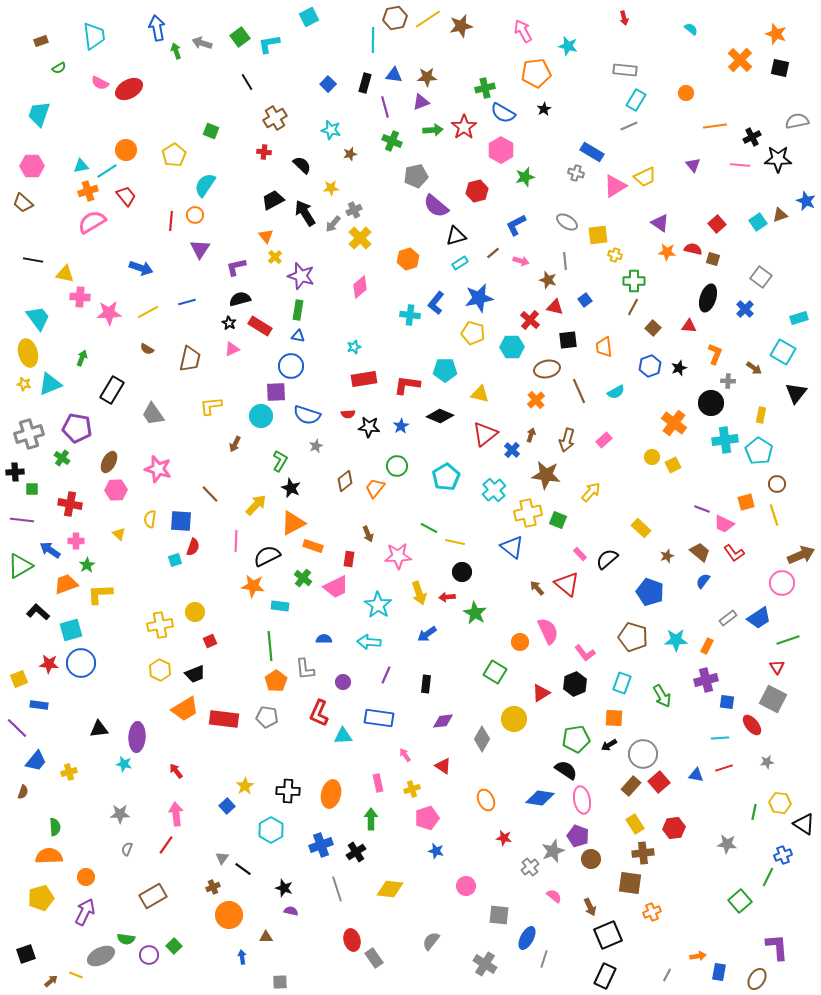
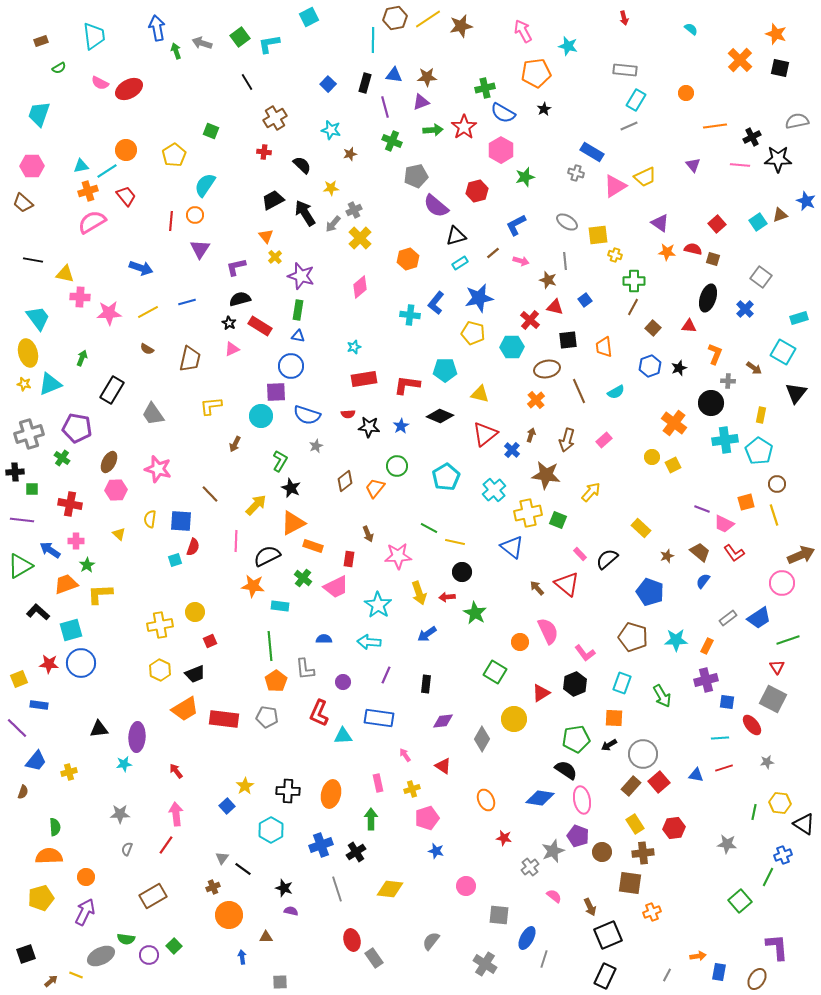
cyan star at (124, 764): rotated 21 degrees counterclockwise
brown circle at (591, 859): moved 11 px right, 7 px up
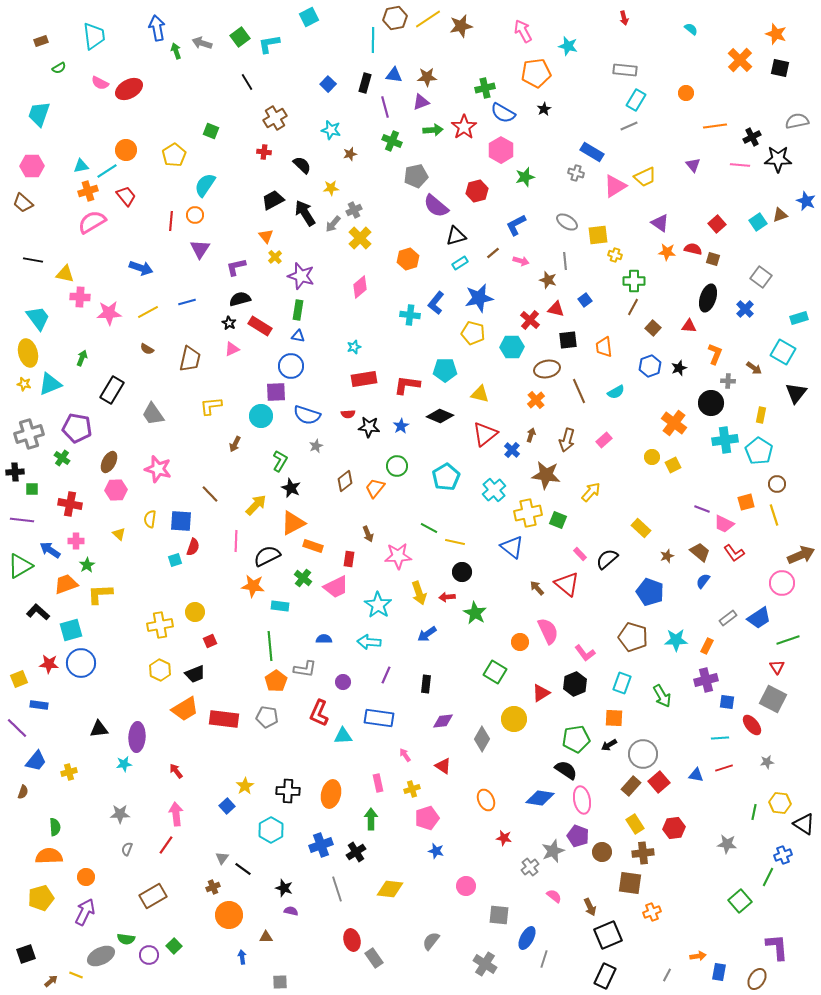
red triangle at (555, 307): moved 1 px right, 2 px down
gray L-shape at (305, 669): rotated 75 degrees counterclockwise
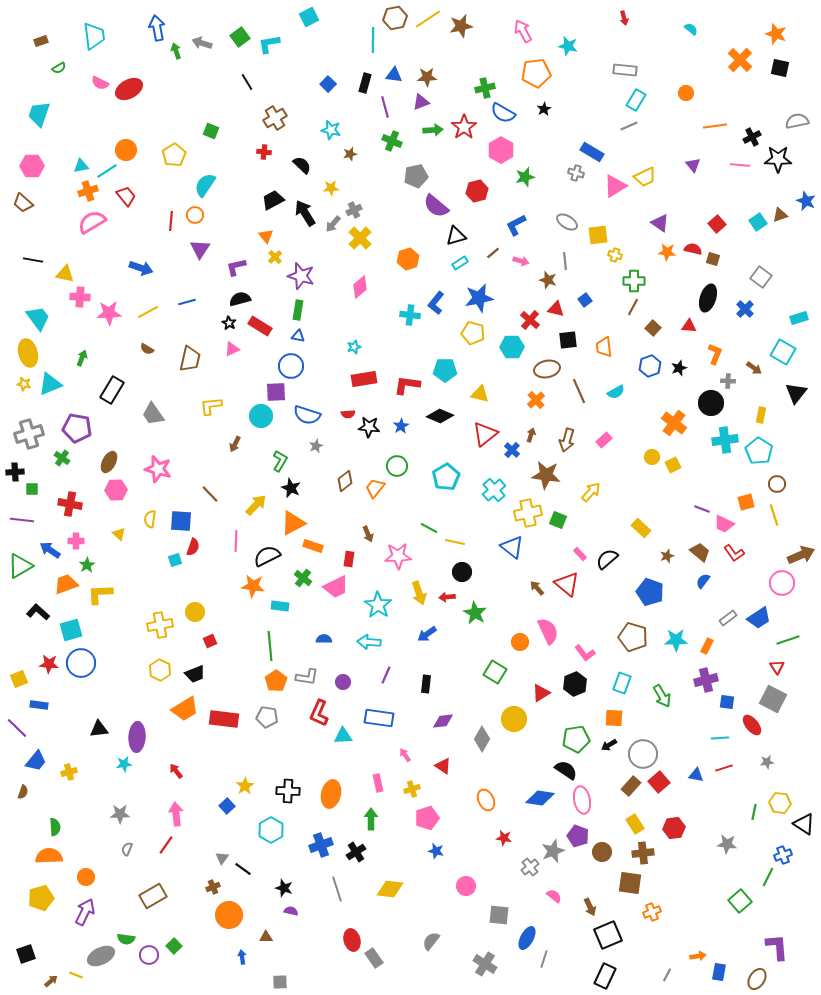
gray L-shape at (305, 669): moved 2 px right, 8 px down
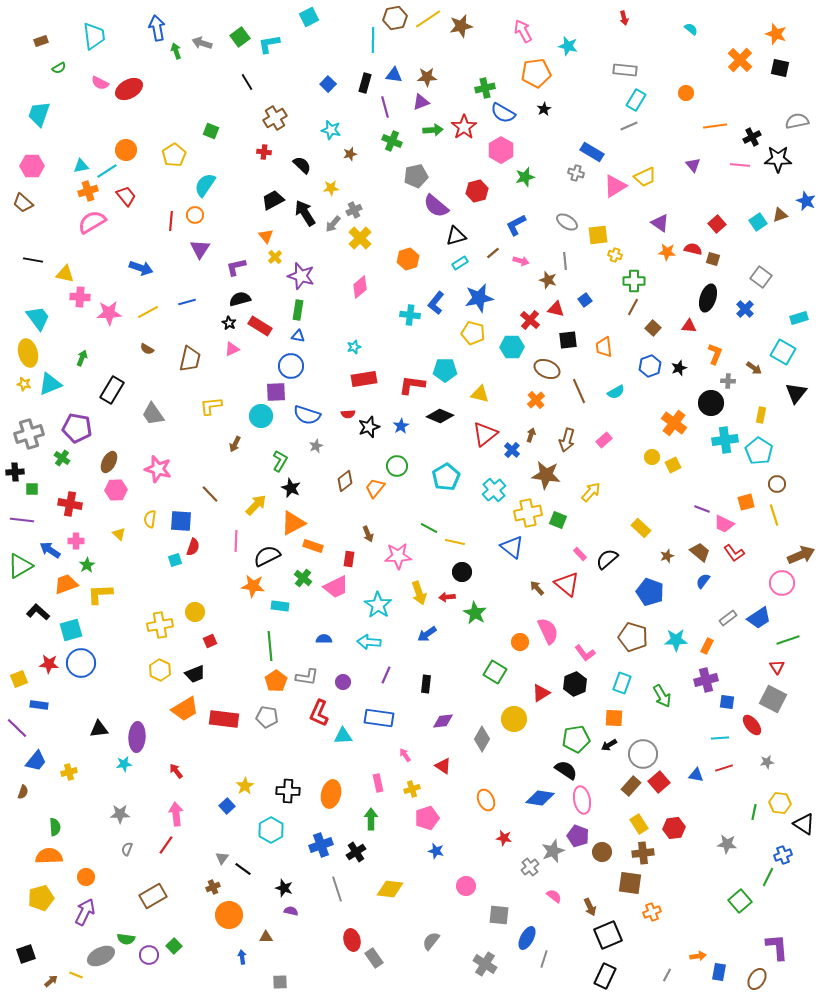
brown ellipse at (547, 369): rotated 35 degrees clockwise
red L-shape at (407, 385): moved 5 px right
black star at (369, 427): rotated 25 degrees counterclockwise
yellow rectangle at (635, 824): moved 4 px right
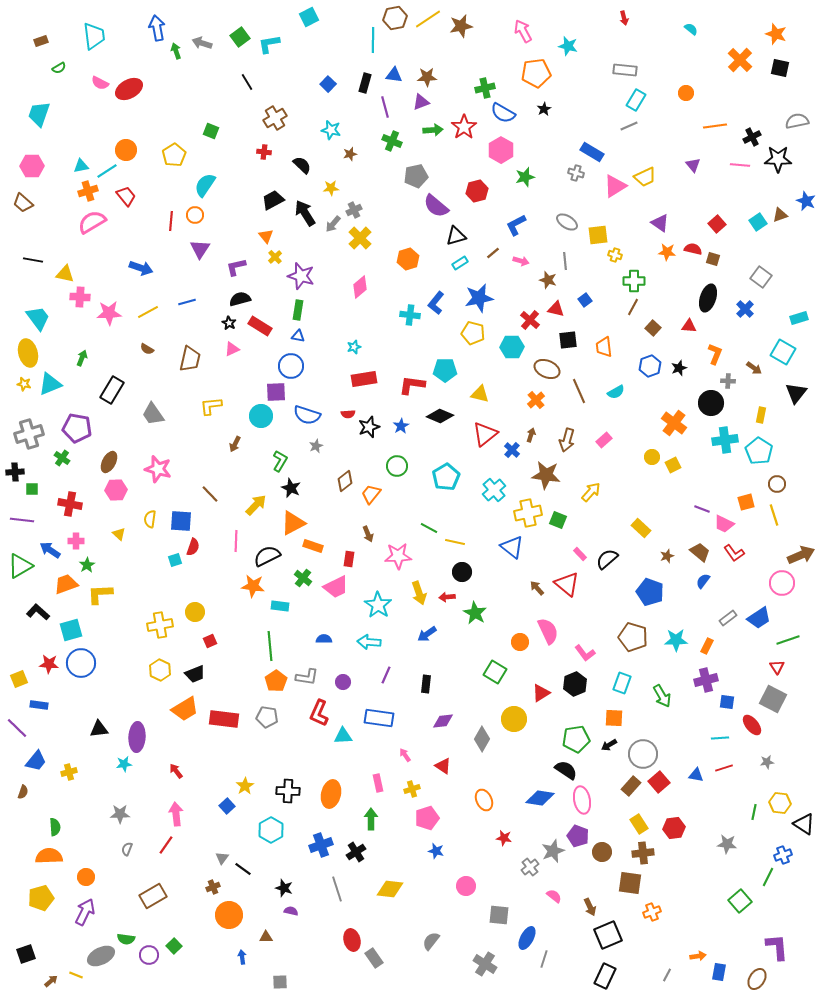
orange trapezoid at (375, 488): moved 4 px left, 6 px down
orange ellipse at (486, 800): moved 2 px left
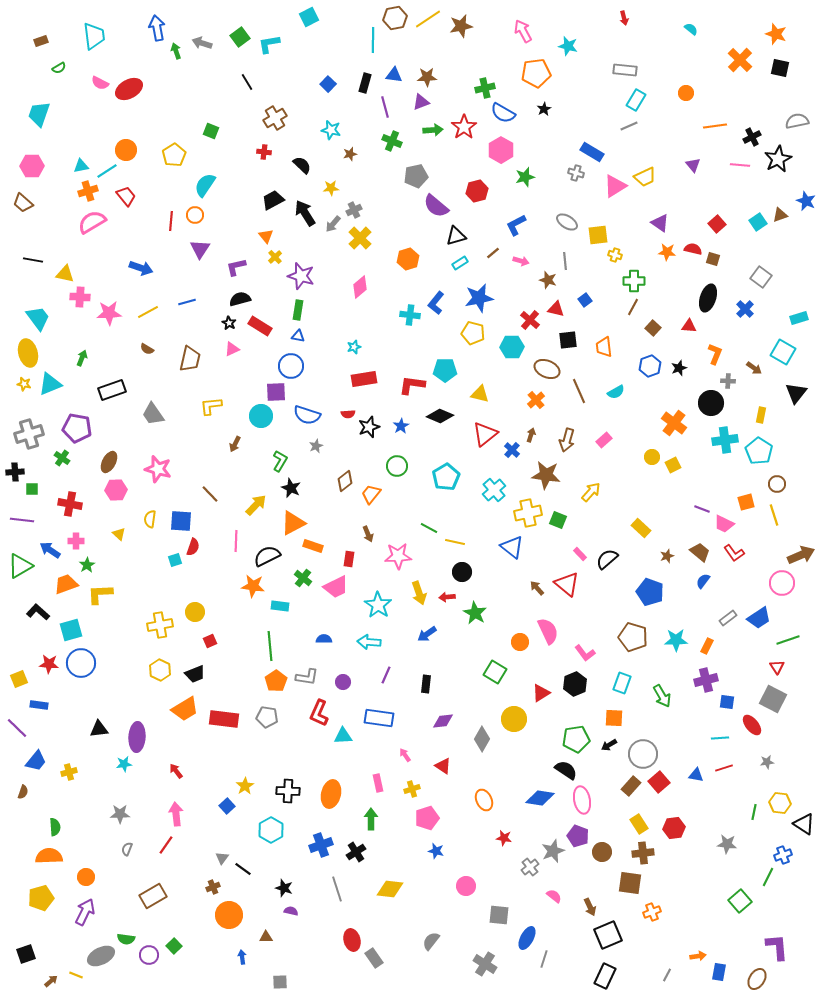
black star at (778, 159): rotated 28 degrees counterclockwise
black rectangle at (112, 390): rotated 40 degrees clockwise
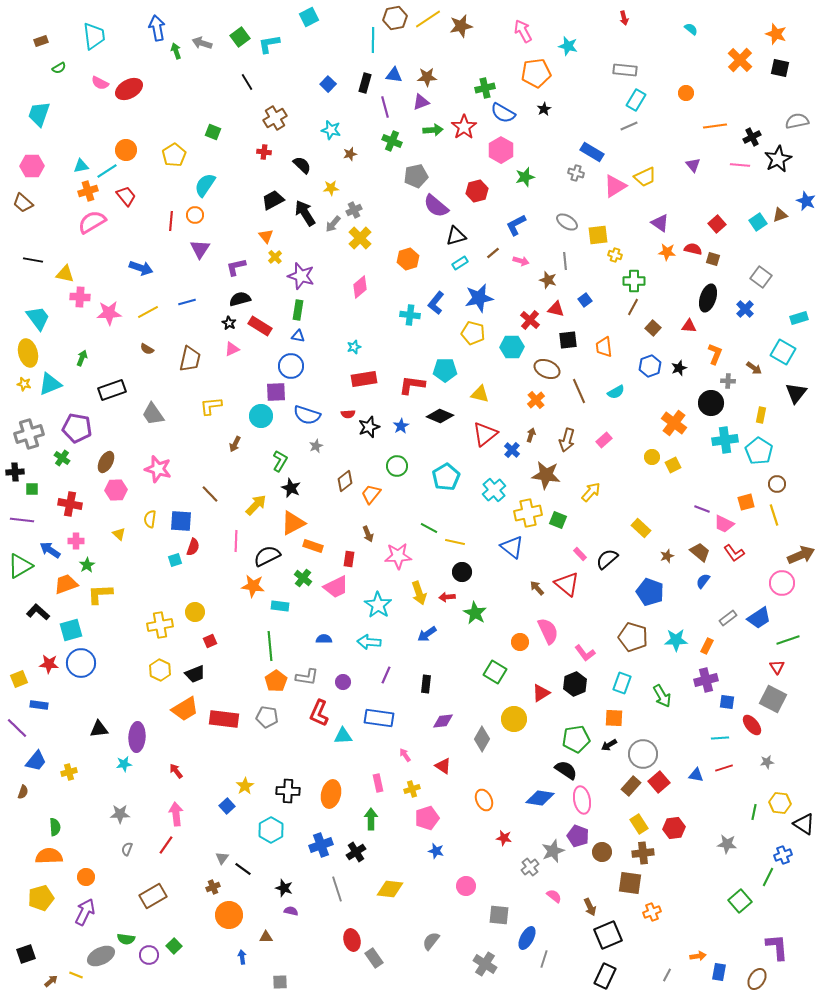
green square at (211, 131): moved 2 px right, 1 px down
brown ellipse at (109, 462): moved 3 px left
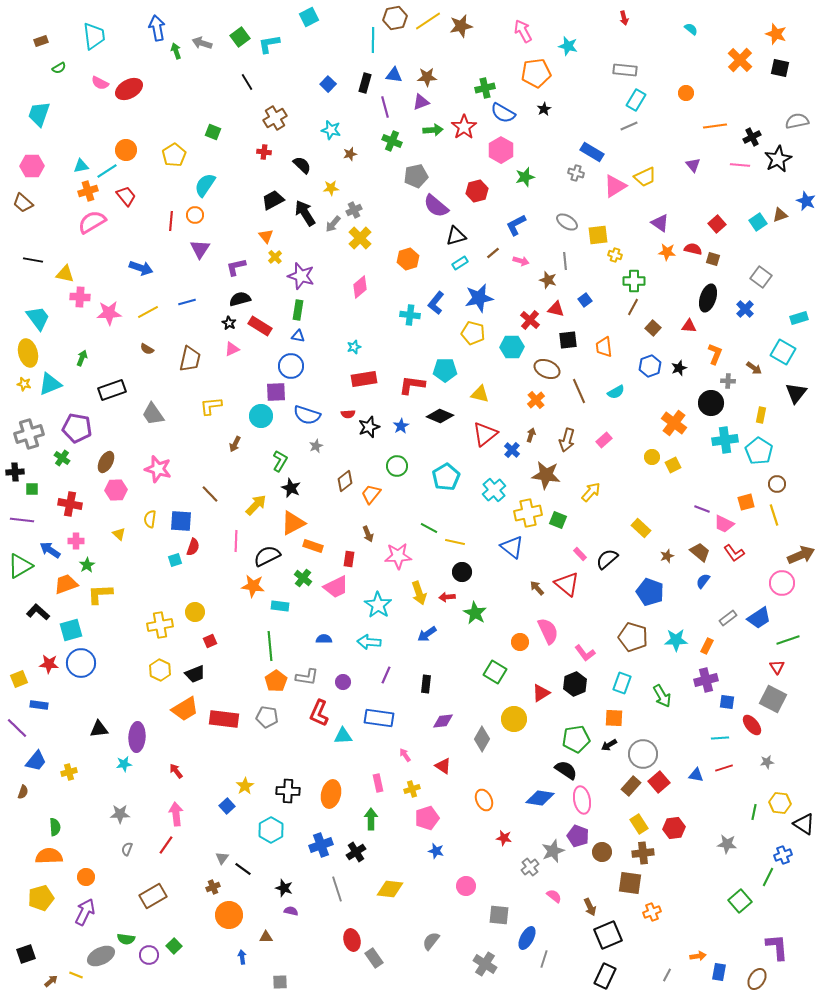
yellow line at (428, 19): moved 2 px down
